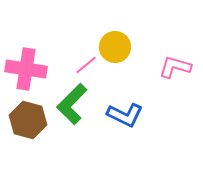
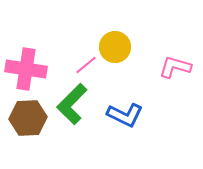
brown hexagon: moved 2 px up; rotated 18 degrees counterclockwise
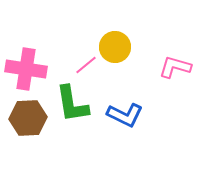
green L-shape: rotated 54 degrees counterclockwise
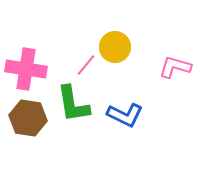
pink line: rotated 10 degrees counterclockwise
green L-shape: moved 1 px right
brown hexagon: rotated 12 degrees clockwise
